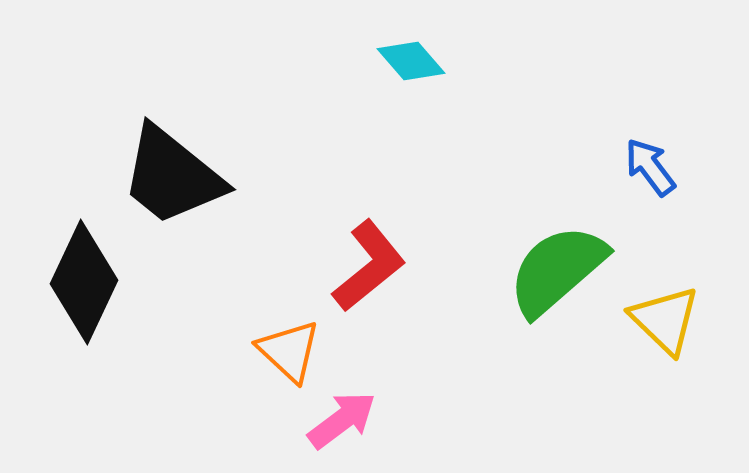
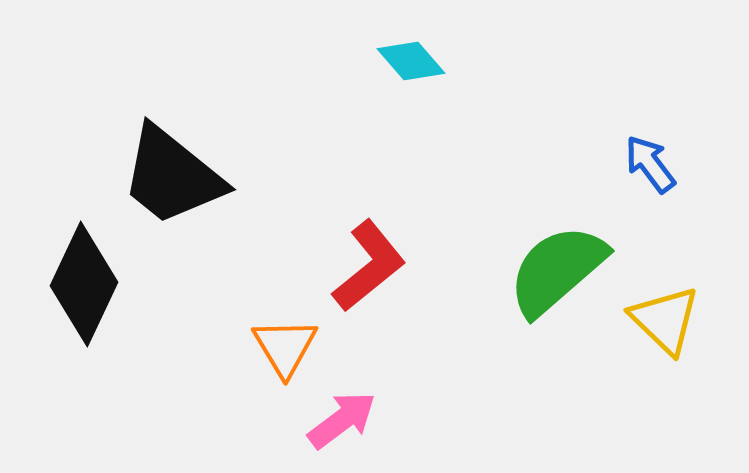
blue arrow: moved 3 px up
black diamond: moved 2 px down
orange triangle: moved 4 px left, 4 px up; rotated 16 degrees clockwise
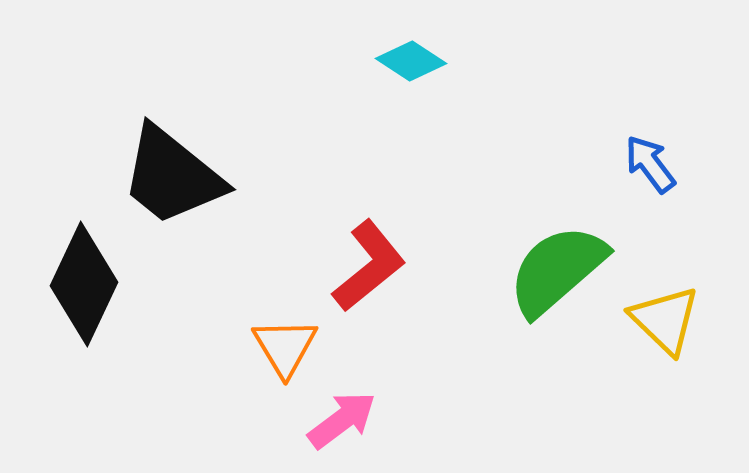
cyan diamond: rotated 16 degrees counterclockwise
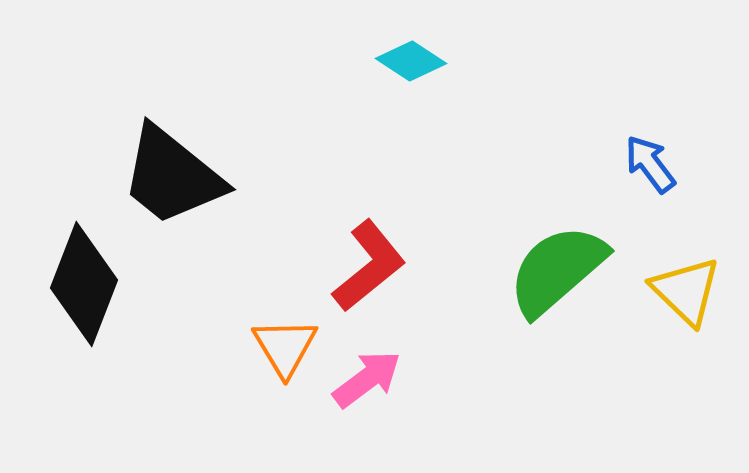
black diamond: rotated 4 degrees counterclockwise
yellow triangle: moved 21 px right, 29 px up
pink arrow: moved 25 px right, 41 px up
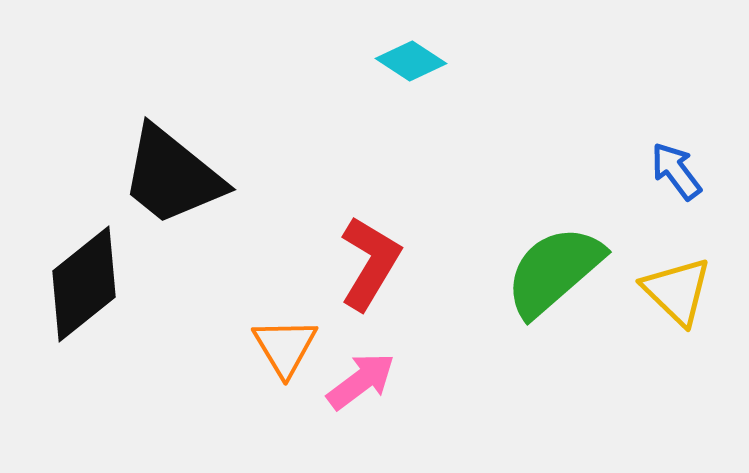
blue arrow: moved 26 px right, 7 px down
red L-shape: moved 1 px right, 3 px up; rotated 20 degrees counterclockwise
green semicircle: moved 3 px left, 1 px down
black diamond: rotated 30 degrees clockwise
yellow triangle: moved 9 px left
pink arrow: moved 6 px left, 2 px down
